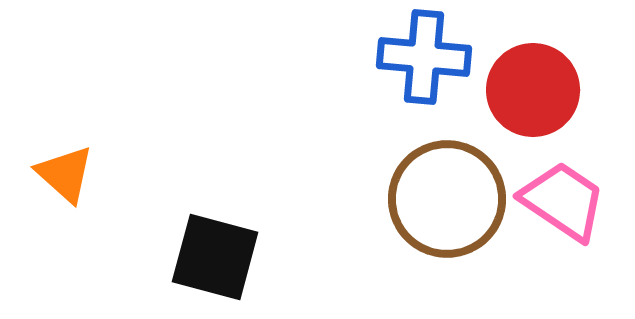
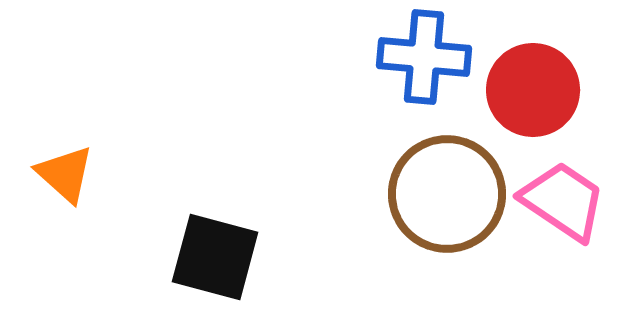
brown circle: moved 5 px up
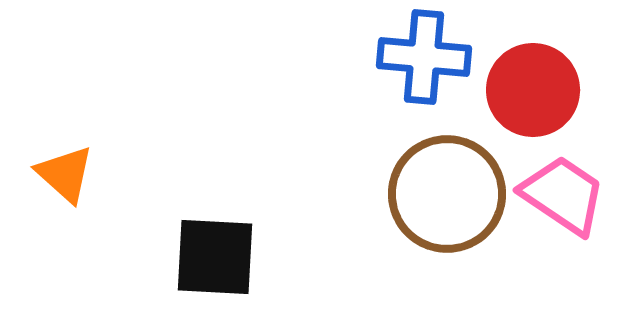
pink trapezoid: moved 6 px up
black square: rotated 12 degrees counterclockwise
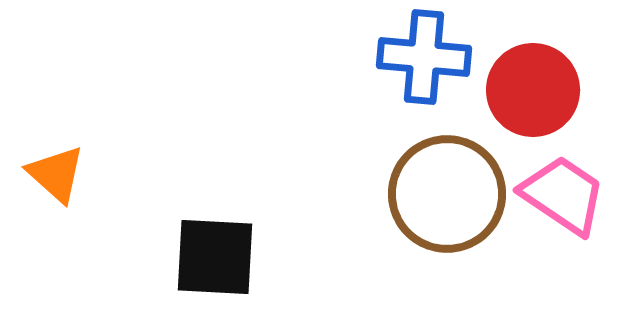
orange triangle: moved 9 px left
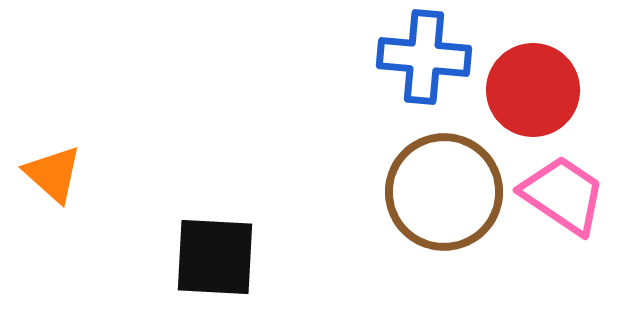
orange triangle: moved 3 px left
brown circle: moved 3 px left, 2 px up
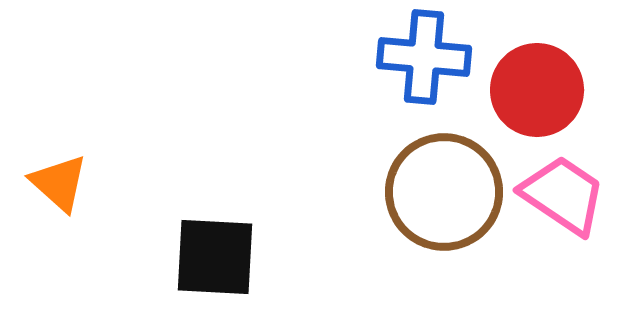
red circle: moved 4 px right
orange triangle: moved 6 px right, 9 px down
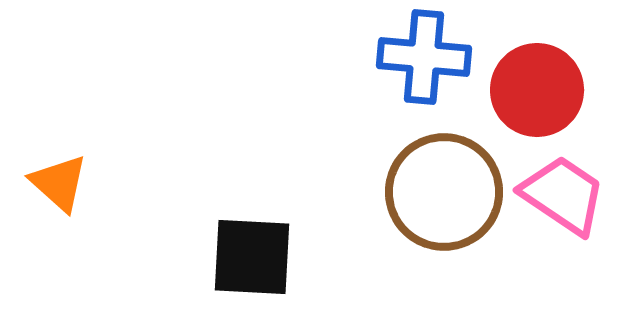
black square: moved 37 px right
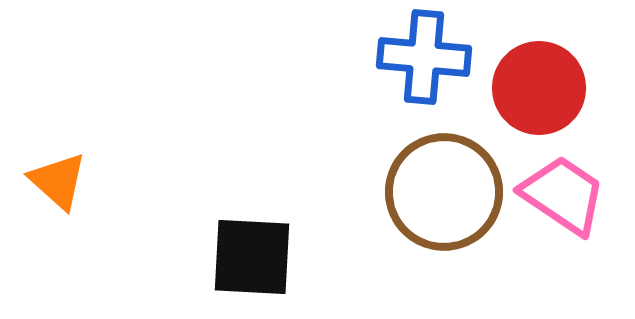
red circle: moved 2 px right, 2 px up
orange triangle: moved 1 px left, 2 px up
